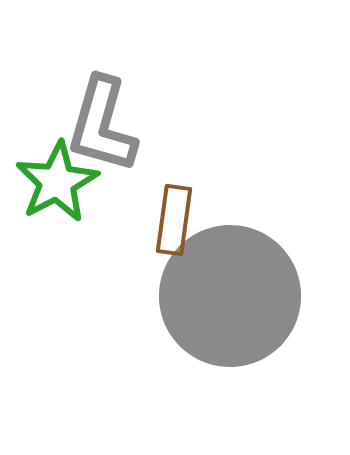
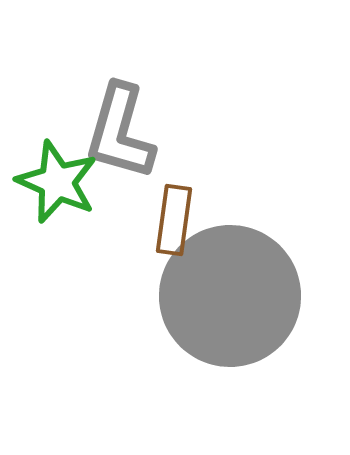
gray L-shape: moved 18 px right, 7 px down
green star: rotated 20 degrees counterclockwise
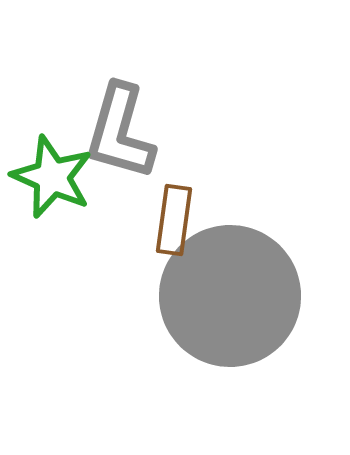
green star: moved 5 px left, 5 px up
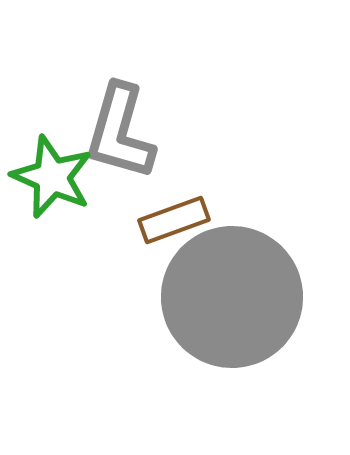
brown rectangle: rotated 62 degrees clockwise
gray circle: moved 2 px right, 1 px down
